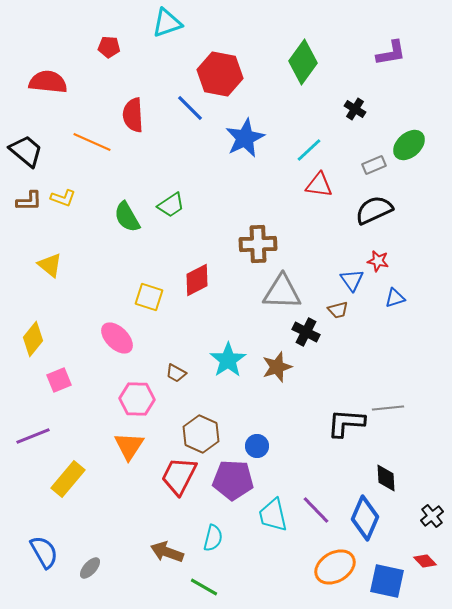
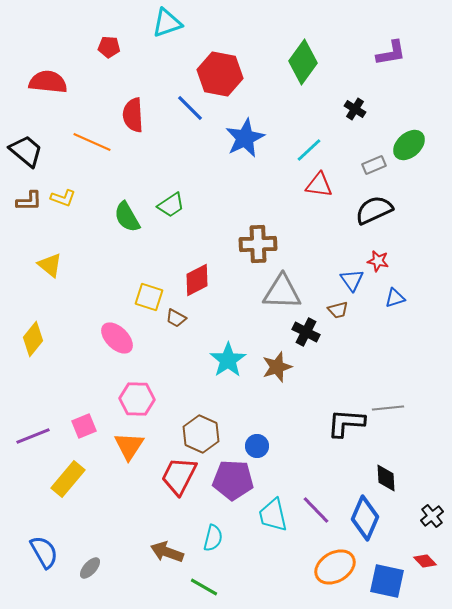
brown trapezoid at (176, 373): moved 55 px up
pink square at (59, 380): moved 25 px right, 46 px down
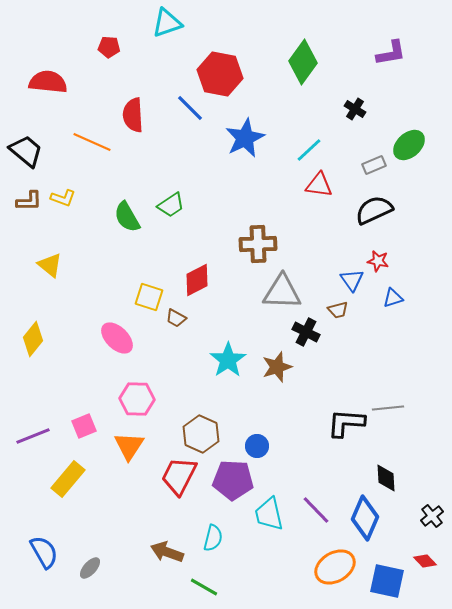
blue triangle at (395, 298): moved 2 px left
cyan trapezoid at (273, 515): moved 4 px left, 1 px up
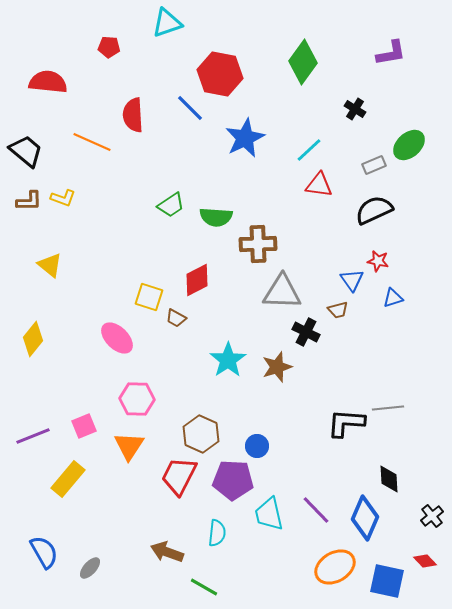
green semicircle at (127, 217): moved 89 px right; rotated 56 degrees counterclockwise
black diamond at (386, 478): moved 3 px right, 1 px down
cyan semicircle at (213, 538): moved 4 px right, 5 px up; rotated 8 degrees counterclockwise
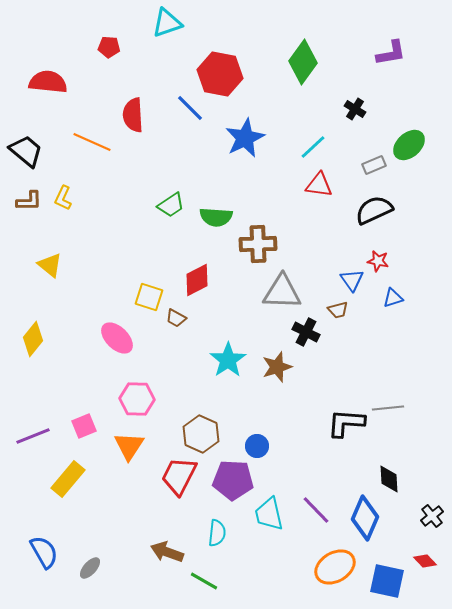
cyan line at (309, 150): moved 4 px right, 3 px up
yellow L-shape at (63, 198): rotated 95 degrees clockwise
green line at (204, 587): moved 6 px up
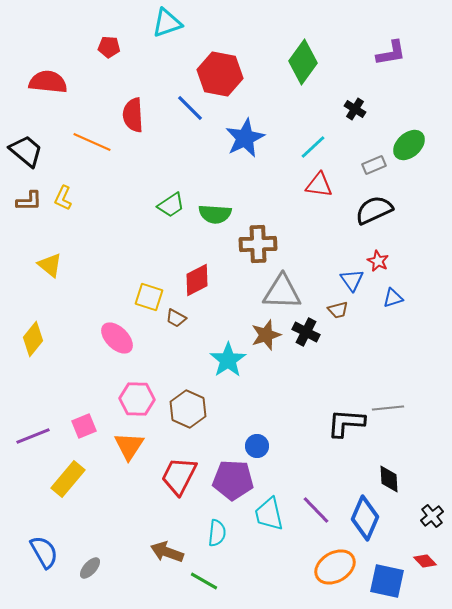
green semicircle at (216, 217): moved 1 px left, 3 px up
red star at (378, 261): rotated 15 degrees clockwise
brown star at (277, 367): moved 11 px left, 32 px up
brown hexagon at (201, 434): moved 13 px left, 25 px up
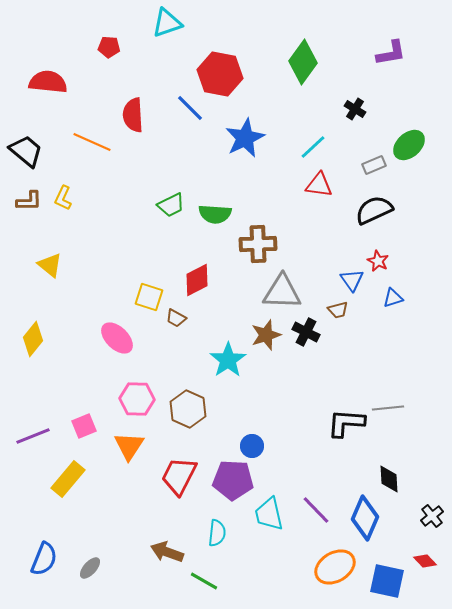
green trapezoid at (171, 205): rotated 8 degrees clockwise
blue circle at (257, 446): moved 5 px left
blue semicircle at (44, 552): moved 7 px down; rotated 52 degrees clockwise
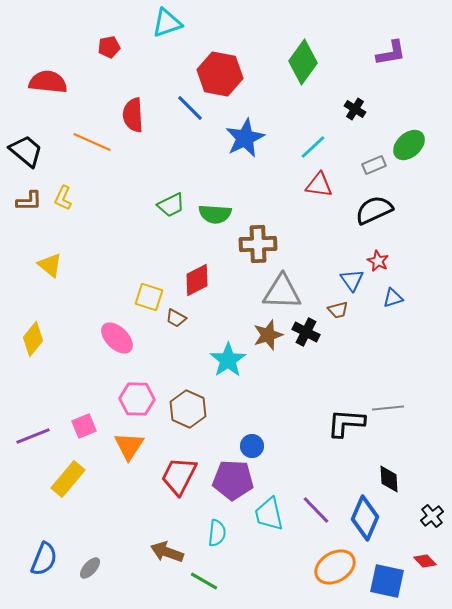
red pentagon at (109, 47): rotated 15 degrees counterclockwise
brown star at (266, 335): moved 2 px right
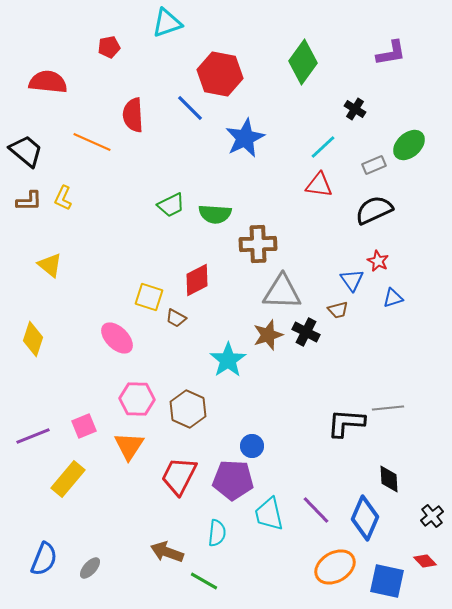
cyan line at (313, 147): moved 10 px right
yellow diamond at (33, 339): rotated 20 degrees counterclockwise
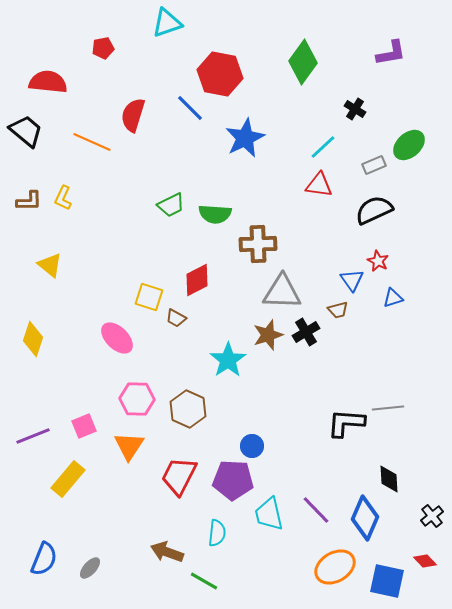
red pentagon at (109, 47): moved 6 px left, 1 px down
red semicircle at (133, 115): rotated 20 degrees clockwise
black trapezoid at (26, 151): moved 20 px up
black cross at (306, 332): rotated 32 degrees clockwise
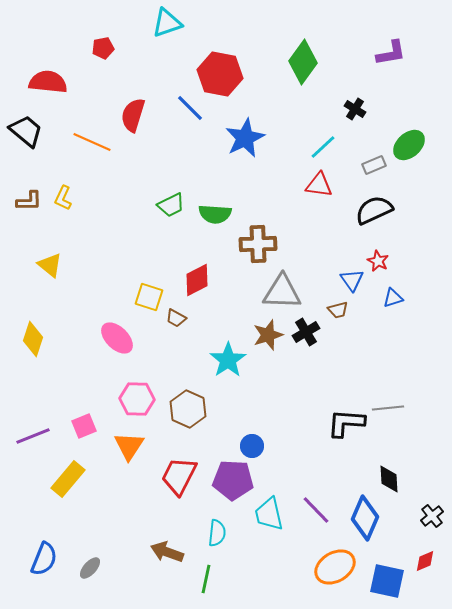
red diamond at (425, 561): rotated 70 degrees counterclockwise
green line at (204, 581): moved 2 px right, 2 px up; rotated 72 degrees clockwise
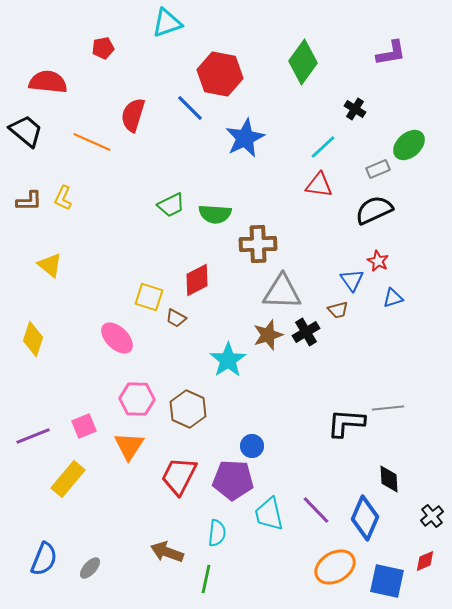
gray rectangle at (374, 165): moved 4 px right, 4 px down
